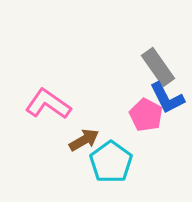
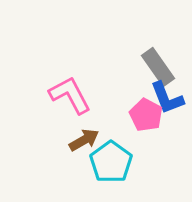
blue L-shape: rotated 6 degrees clockwise
pink L-shape: moved 22 px right, 9 px up; rotated 27 degrees clockwise
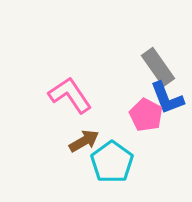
pink L-shape: rotated 6 degrees counterclockwise
brown arrow: moved 1 px down
cyan pentagon: moved 1 px right
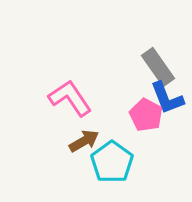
pink L-shape: moved 3 px down
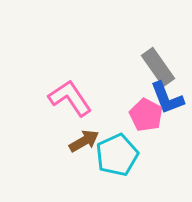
cyan pentagon: moved 5 px right, 7 px up; rotated 12 degrees clockwise
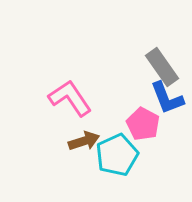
gray rectangle: moved 4 px right
pink pentagon: moved 3 px left, 9 px down
brown arrow: rotated 12 degrees clockwise
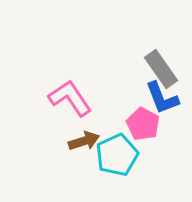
gray rectangle: moved 1 px left, 2 px down
blue L-shape: moved 5 px left
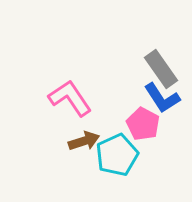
blue L-shape: rotated 12 degrees counterclockwise
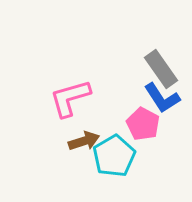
pink L-shape: rotated 72 degrees counterclockwise
cyan pentagon: moved 3 px left, 1 px down; rotated 6 degrees counterclockwise
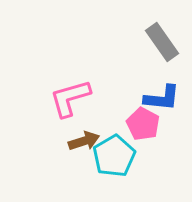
gray rectangle: moved 1 px right, 27 px up
blue L-shape: rotated 51 degrees counterclockwise
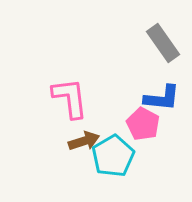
gray rectangle: moved 1 px right, 1 px down
pink L-shape: rotated 99 degrees clockwise
cyan pentagon: moved 1 px left
